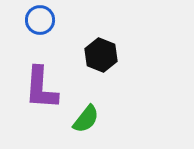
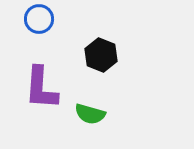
blue circle: moved 1 px left, 1 px up
green semicircle: moved 4 px right, 5 px up; rotated 68 degrees clockwise
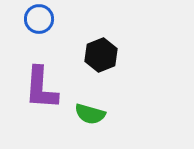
black hexagon: rotated 16 degrees clockwise
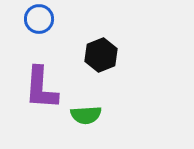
green semicircle: moved 4 px left, 1 px down; rotated 20 degrees counterclockwise
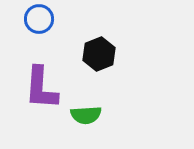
black hexagon: moved 2 px left, 1 px up
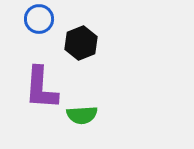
black hexagon: moved 18 px left, 11 px up
green semicircle: moved 4 px left
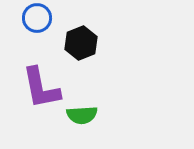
blue circle: moved 2 px left, 1 px up
purple L-shape: rotated 15 degrees counterclockwise
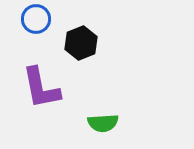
blue circle: moved 1 px left, 1 px down
green semicircle: moved 21 px right, 8 px down
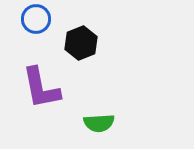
green semicircle: moved 4 px left
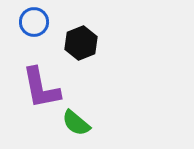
blue circle: moved 2 px left, 3 px down
green semicircle: moved 23 px left; rotated 44 degrees clockwise
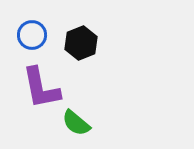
blue circle: moved 2 px left, 13 px down
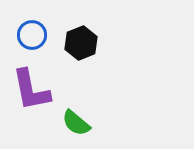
purple L-shape: moved 10 px left, 2 px down
